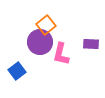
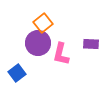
orange square: moved 3 px left, 2 px up
purple circle: moved 2 px left, 1 px down
blue square: moved 2 px down
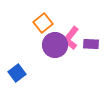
purple circle: moved 17 px right, 2 px down
pink L-shape: moved 10 px right, 16 px up; rotated 25 degrees clockwise
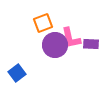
orange square: rotated 18 degrees clockwise
pink L-shape: rotated 50 degrees counterclockwise
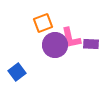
blue square: moved 1 px up
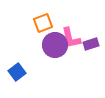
purple rectangle: rotated 21 degrees counterclockwise
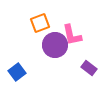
orange square: moved 3 px left
pink L-shape: moved 1 px right, 3 px up
purple rectangle: moved 2 px left, 24 px down; rotated 56 degrees clockwise
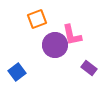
orange square: moved 3 px left, 4 px up
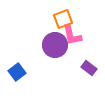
orange square: moved 26 px right
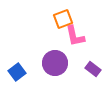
pink L-shape: moved 3 px right, 1 px down
purple circle: moved 18 px down
purple rectangle: moved 4 px right, 1 px down
